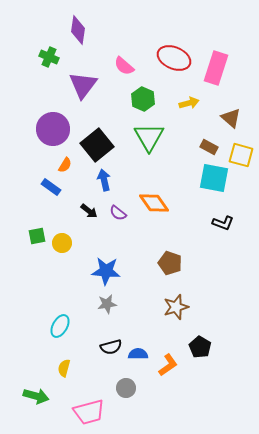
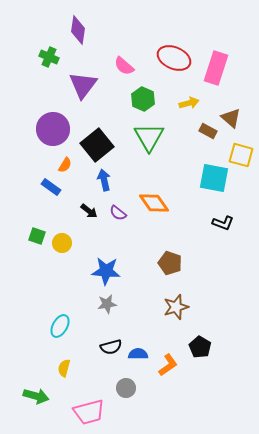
brown rectangle: moved 1 px left, 16 px up
green square: rotated 30 degrees clockwise
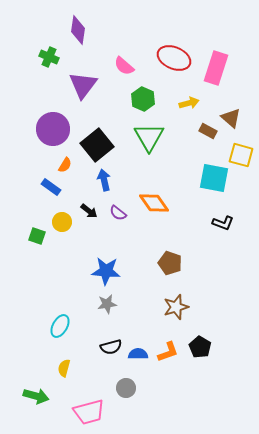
yellow circle: moved 21 px up
orange L-shape: moved 13 px up; rotated 15 degrees clockwise
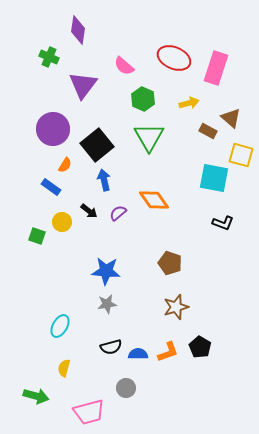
orange diamond: moved 3 px up
purple semicircle: rotated 102 degrees clockwise
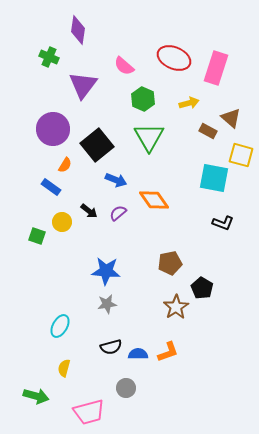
blue arrow: moved 12 px right; rotated 125 degrees clockwise
brown pentagon: rotated 30 degrees counterclockwise
brown star: rotated 15 degrees counterclockwise
black pentagon: moved 2 px right, 59 px up
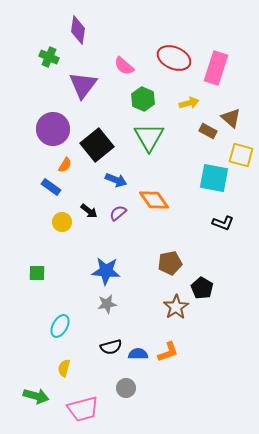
green square: moved 37 px down; rotated 18 degrees counterclockwise
pink trapezoid: moved 6 px left, 3 px up
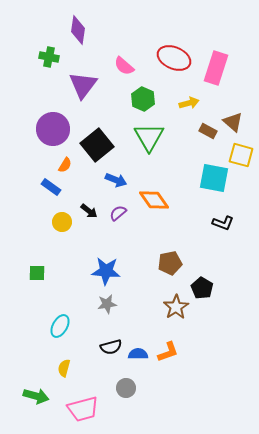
green cross: rotated 12 degrees counterclockwise
brown triangle: moved 2 px right, 4 px down
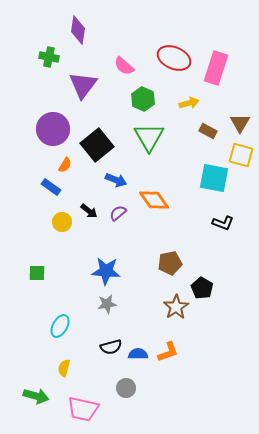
brown triangle: moved 7 px right, 1 px down; rotated 20 degrees clockwise
pink trapezoid: rotated 28 degrees clockwise
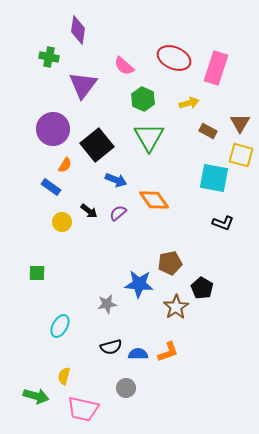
blue star: moved 33 px right, 13 px down
yellow semicircle: moved 8 px down
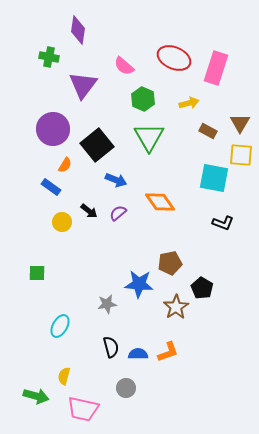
yellow square: rotated 10 degrees counterclockwise
orange diamond: moved 6 px right, 2 px down
black semicircle: rotated 90 degrees counterclockwise
